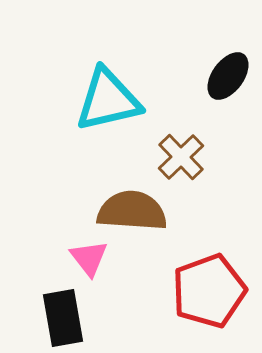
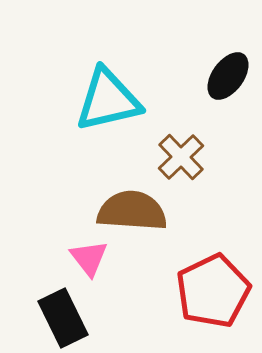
red pentagon: moved 4 px right; rotated 6 degrees counterclockwise
black rectangle: rotated 16 degrees counterclockwise
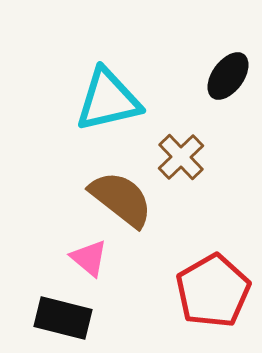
brown semicircle: moved 11 px left, 12 px up; rotated 34 degrees clockwise
pink triangle: rotated 12 degrees counterclockwise
red pentagon: rotated 4 degrees counterclockwise
black rectangle: rotated 50 degrees counterclockwise
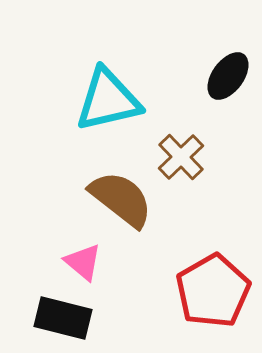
pink triangle: moved 6 px left, 4 px down
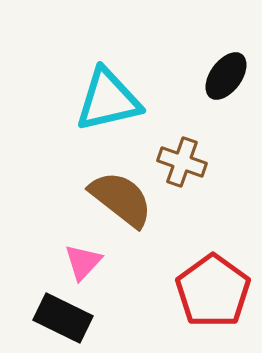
black ellipse: moved 2 px left
brown cross: moved 1 px right, 5 px down; rotated 27 degrees counterclockwise
pink triangle: rotated 33 degrees clockwise
red pentagon: rotated 6 degrees counterclockwise
black rectangle: rotated 12 degrees clockwise
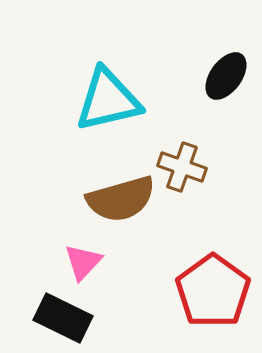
brown cross: moved 5 px down
brown semicircle: rotated 126 degrees clockwise
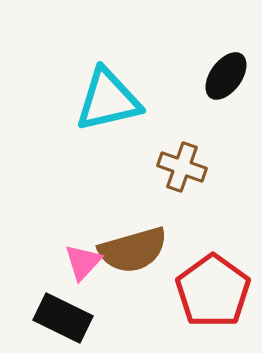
brown semicircle: moved 12 px right, 51 px down
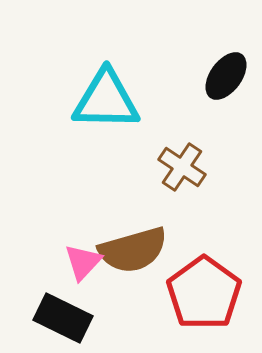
cyan triangle: moved 2 px left; rotated 14 degrees clockwise
brown cross: rotated 15 degrees clockwise
red pentagon: moved 9 px left, 2 px down
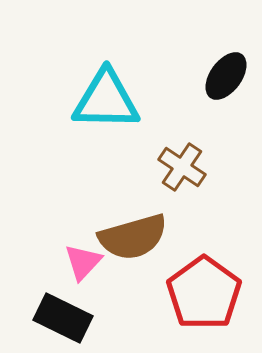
brown semicircle: moved 13 px up
